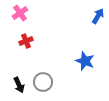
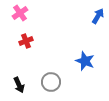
gray circle: moved 8 px right
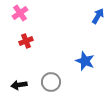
black arrow: rotated 105 degrees clockwise
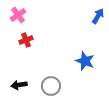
pink cross: moved 2 px left, 2 px down
red cross: moved 1 px up
gray circle: moved 4 px down
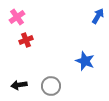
pink cross: moved 1 px left, 2 px down
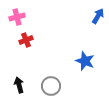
pink cross: rotated 21 degrees clockwise
black arrow: rotated 84 degrees clockwise
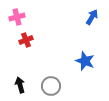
blue arrow: moved 6 px left, 1 px down
black arrow: moved 1 px right
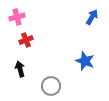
black arrow: moved 16 px up
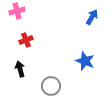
pink cross: moved 6 px up
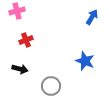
black arrow: rotated 119 degrees clockwise
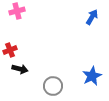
red cross: moved 16 px left, 10 px down
blue star: moved 7 px right, 15 px down; rotated 24 degrees clockwise
gray circle: moved 2 px right
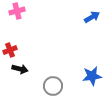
blue arrow: rotated 28 degrees clockwise
blue star: rotated 18 degrees clockwise
